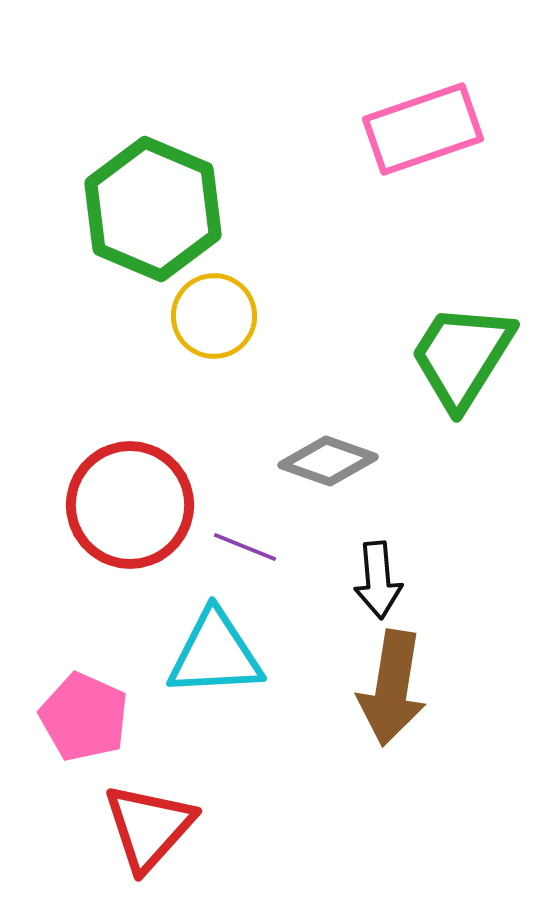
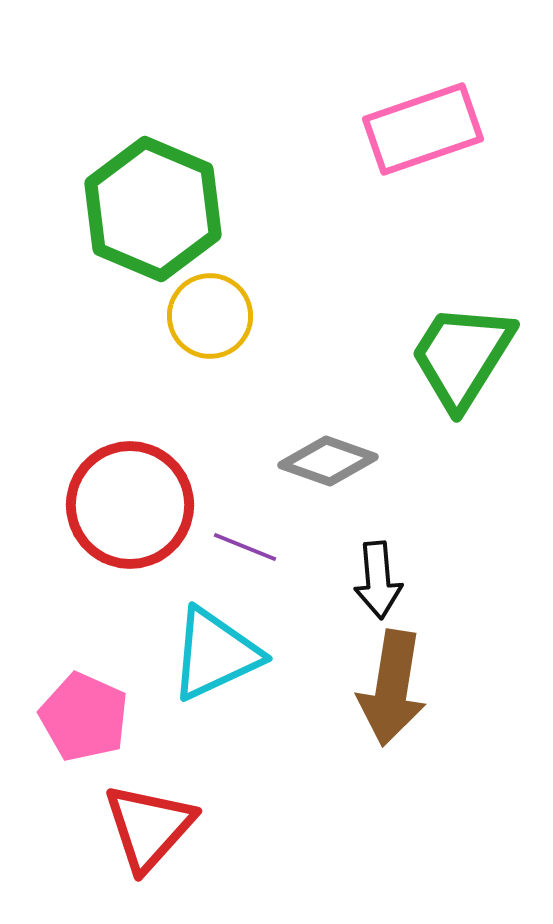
yellow circle: moved 4 px left
cyan triangle: rotated 22 degrees counterclockwise
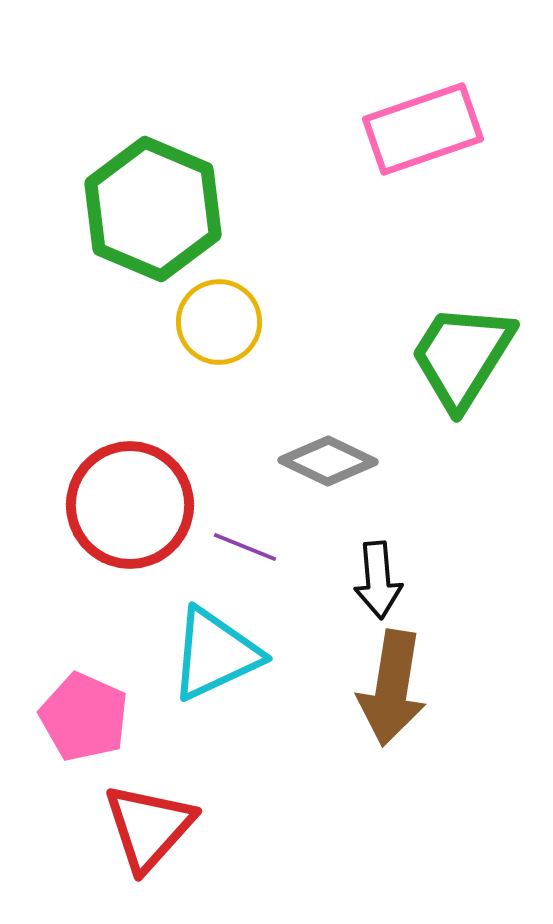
yellow circle: moved 9 px right, 6 px down
gray diamond: rotated 6 degrees clockwise
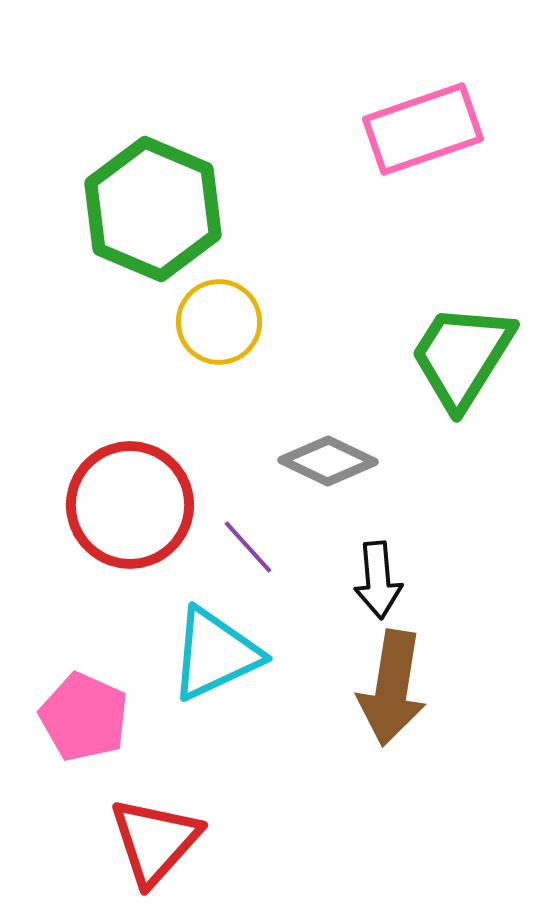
purple line: moved 3 px right; rotated 26 degrees clockwise
red triangle: moved 6 px right, 14 px down
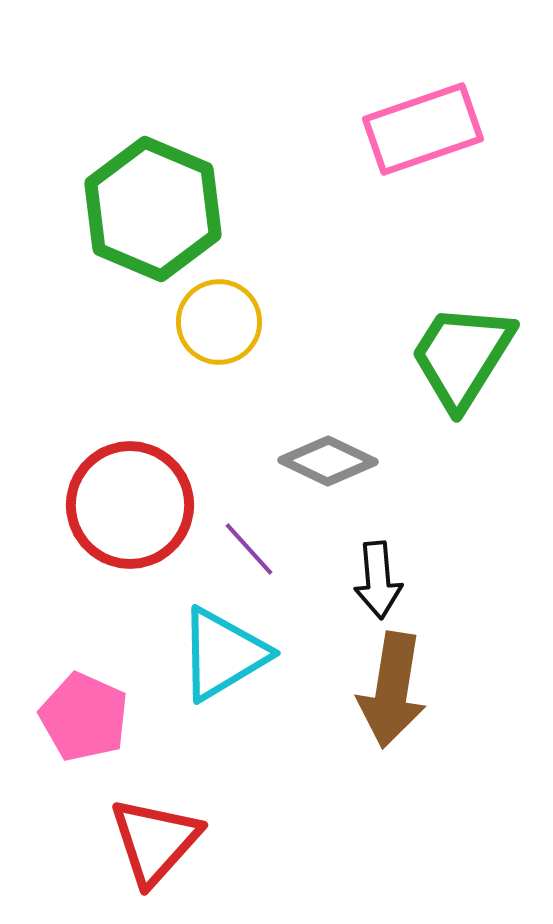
purple line: moved 1 px right, 2 px down
cyan triangle: moved 8 px right; rotated 6 degrees counterclockwise
brown arrow: moved 2 px down
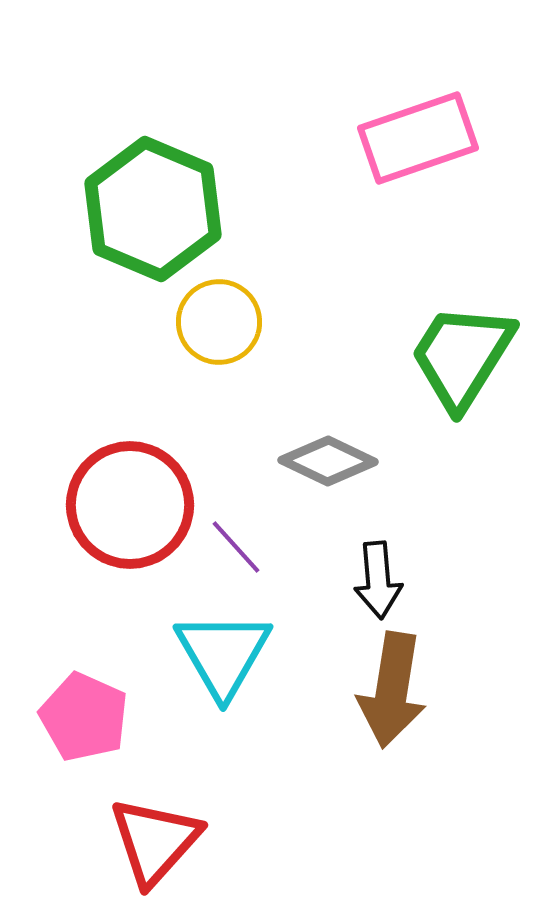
pink rectangle: moved 5 px left, 9 px down
purple line: moved 13 px left, 2 px up
cyan triangle: rotated 29 degrees counterclockwise
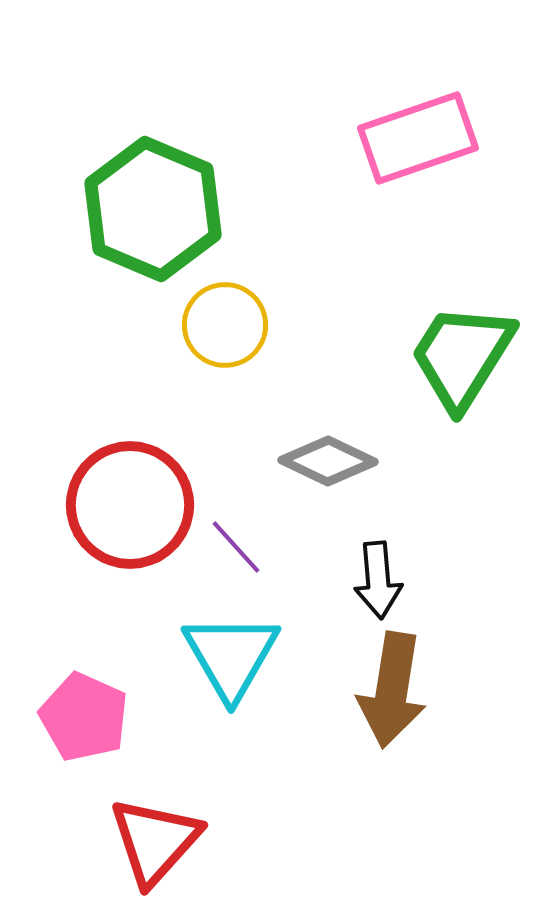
yellow circle: moved 6 px right, 3 px down
cyan triangle: moved 8 px right, 2 px down
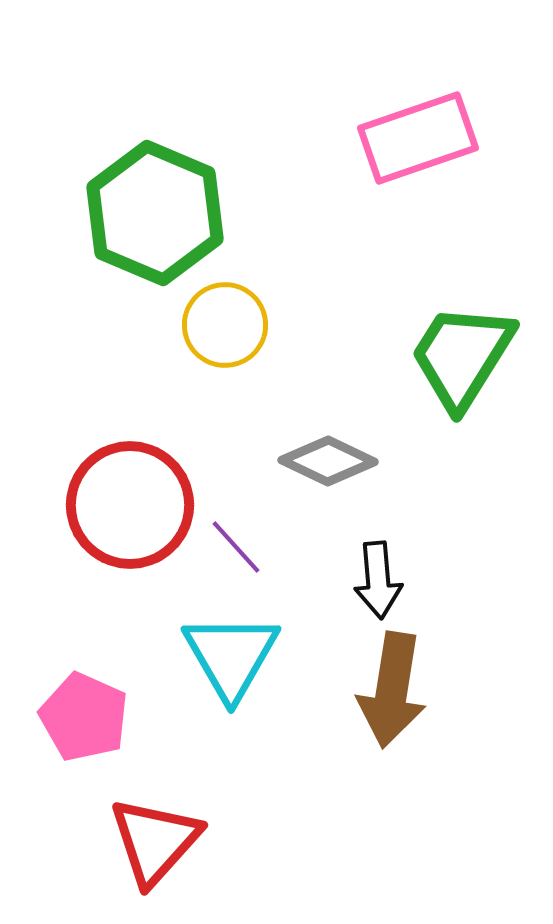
green hexagon: moved 2 px right, 4 px down
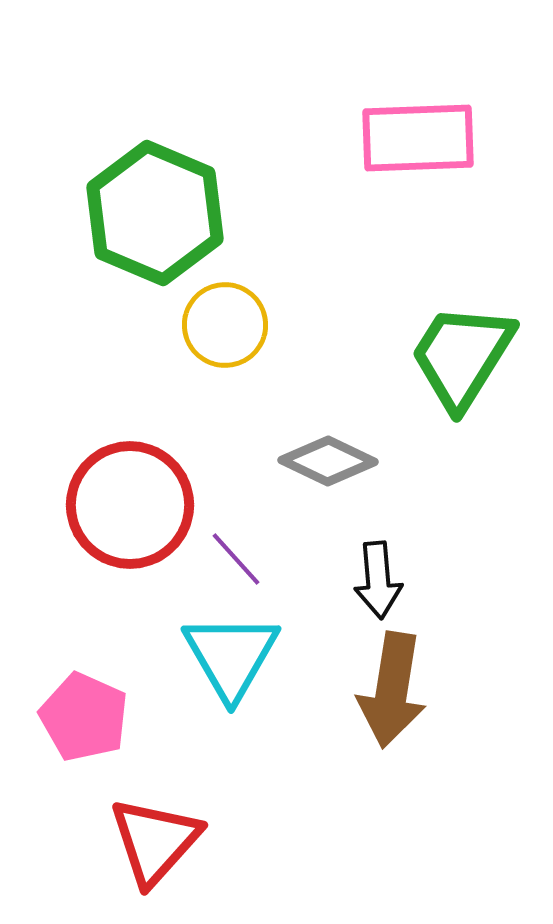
pink rectangle: rotated 17 degrees clockwise
purple line: moved 12 px down
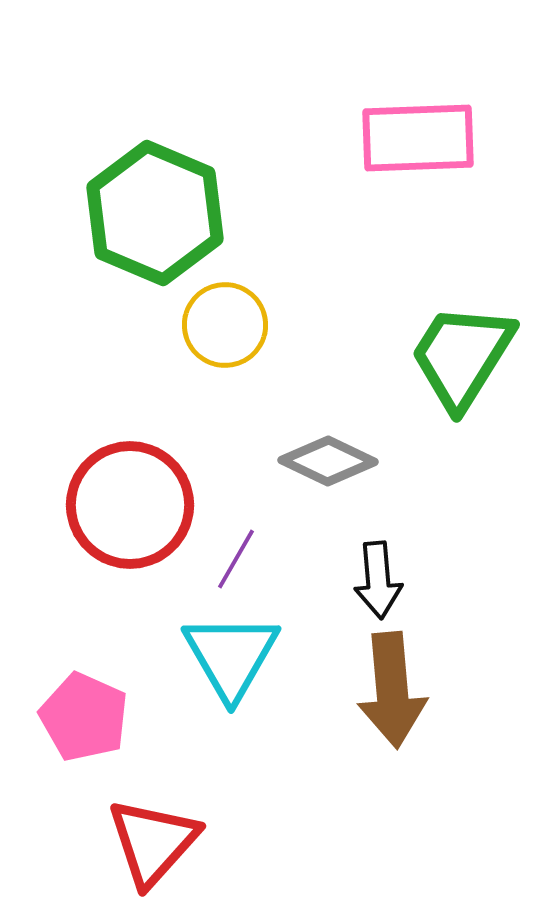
purple line: rotated 72 degrees clockwise
brown arrow: rotated 14 degrees counterclockwise
red triangle: moved 2 px left, 1 px down
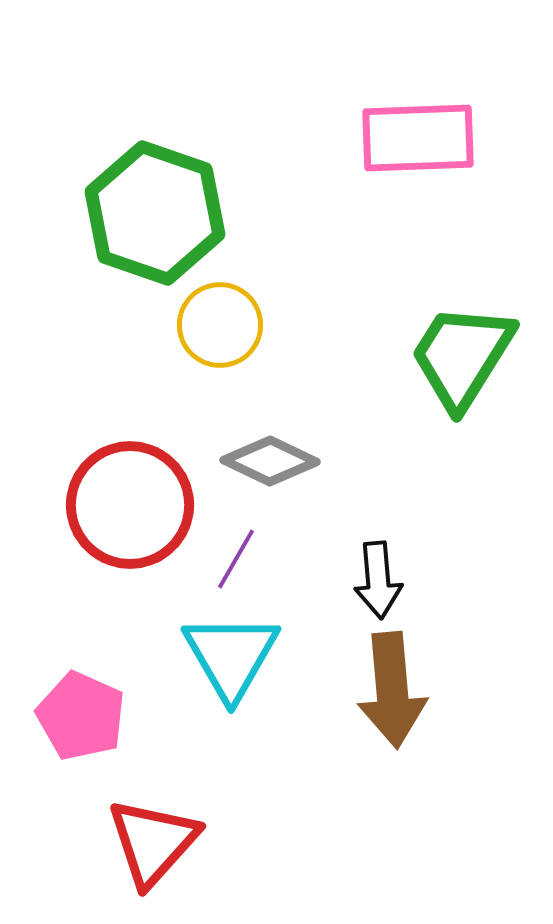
green hexagon: rotated 4 degrees counterclockwise
yellow circle: moved 5 px left
gray diamond: moved 58 px left
pink pentagon: moved 3 px left, 1 px up
